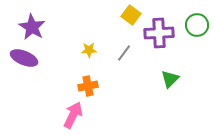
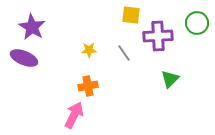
yellow square: rotated 30 degrees counterclockwise
green circle: moved 2 px up
purple cross: moved 1 px left, 3 px down
gray line: rotated 72 degrees counterclockwise
pink arrow: moved 1 px right
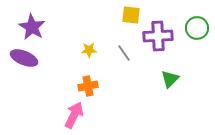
green circle: moved 5 px down
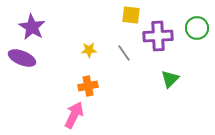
purple ellipse: moved 2 px left
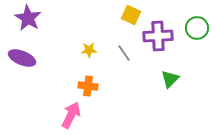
yellow square: rotated 18 degrees clockwise
purple star: moved 4 px left, 9 px up
orange cross: rotated 18 degrees clockwise
pink arrow: moved 3 px left
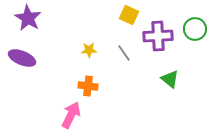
yellow square: moved 2 px left
green circle: moved 2 px left, 1 px down
green triangle: rotated 36 degrees counterclockwise
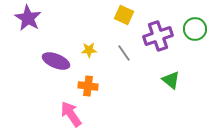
yellow square: moved 5 px left
purple cross: rotated 16 degrees counterclockwise
purple ellipse: moved 34 px right, 3 px down
green triangle: moved 1 px right, 1 px down
pink arrow: moved 1 px up; rotated 60 degrees counterclockwise
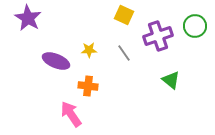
green circle: moved 3 px up
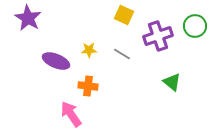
gray line: moved 2 px left, 1 px down; rotated 24 degrees counterclockwise
green triangle: moved 1 px right, 2 px down
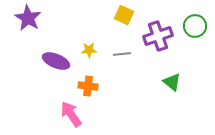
gray line: rotated 36 degrees counterclockwise
